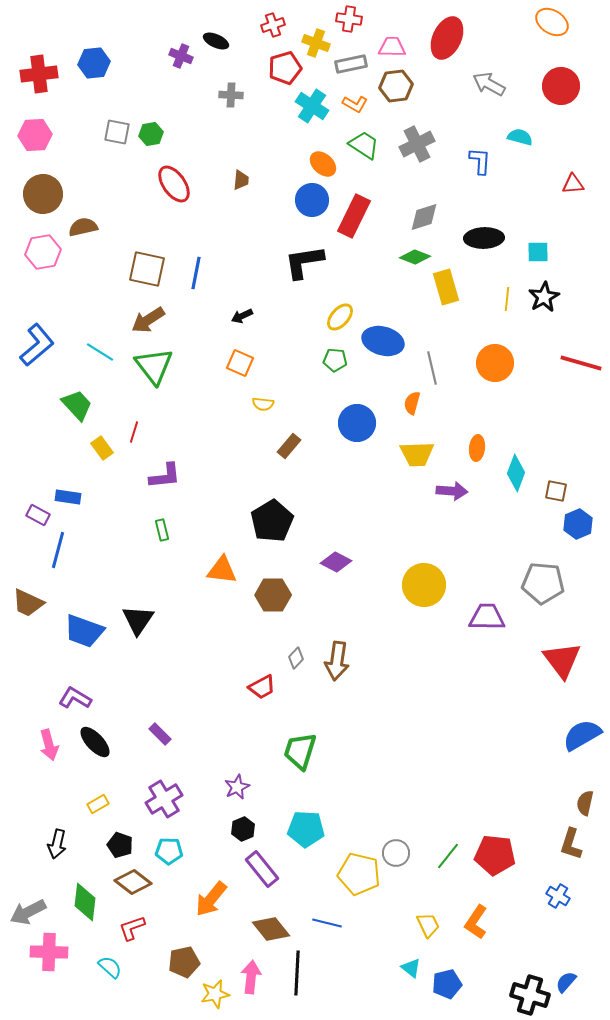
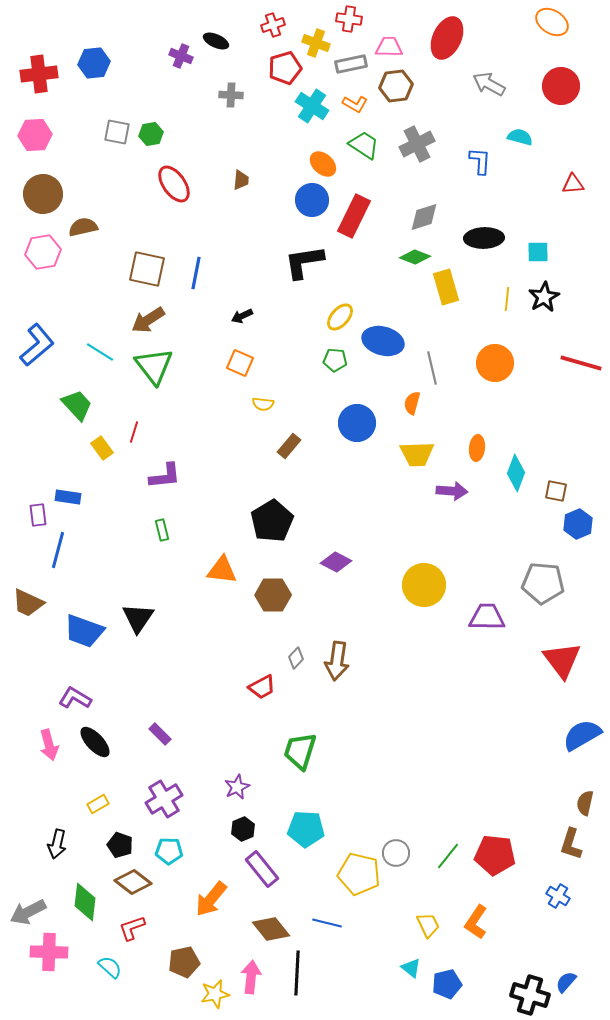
pink trapezoid at (392, 47): moved 3 px left
purple rectangle at (38, 515): rotated 55 degrees clockwise
black triangle at (138, 620): moved 2 px up
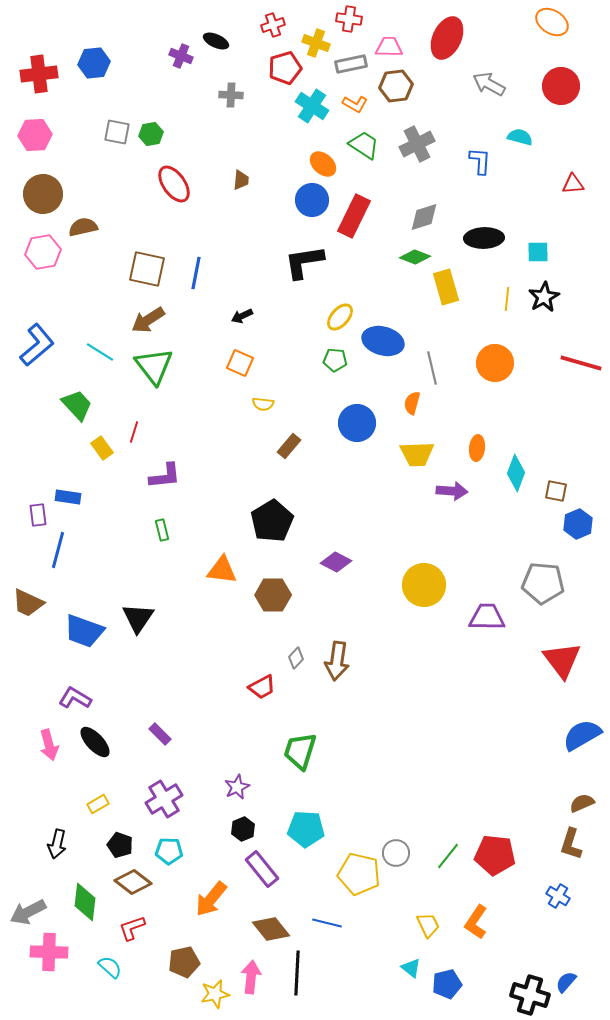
brown semicircle at (585, 803): moved 3 px left; rotated 55 degrees clockwise
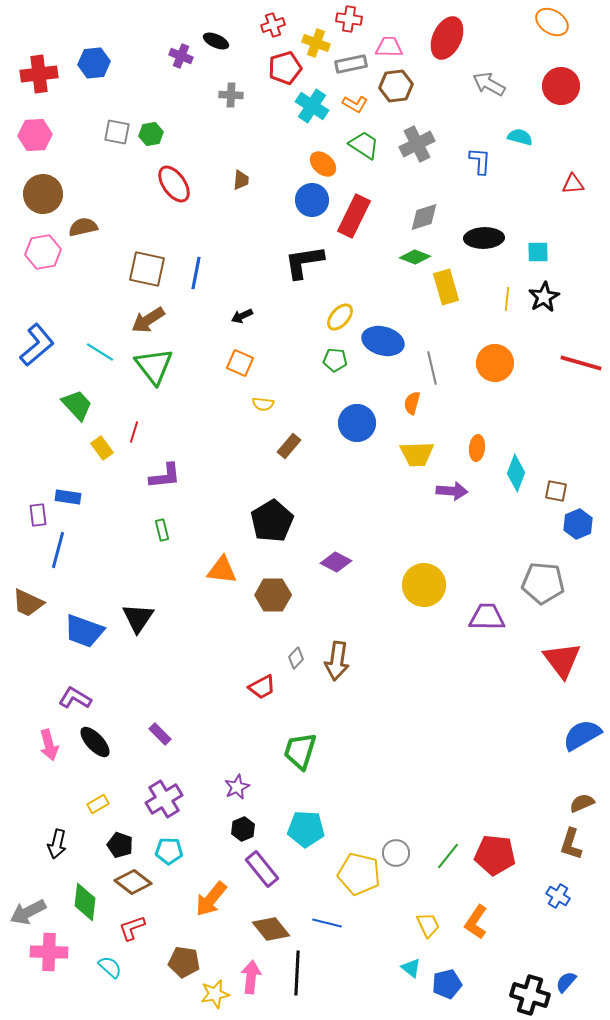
brown pentagon at (184, 962): rotated 20 degrees clockwise
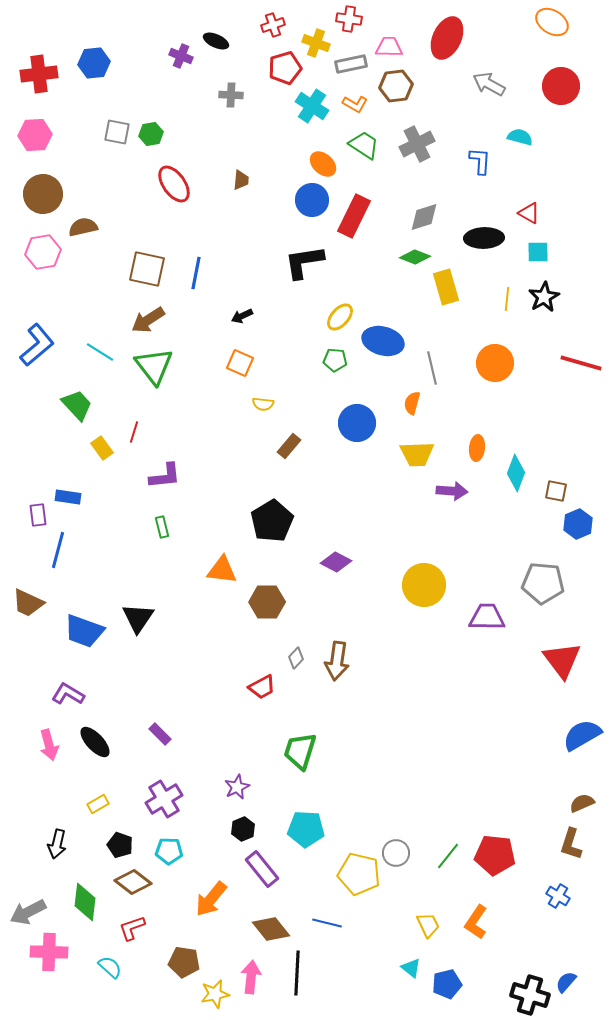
red triangle at (573, 184): moved 44 px left, 29 px down; rotated 35 degrees clockwise
green rectangle at (162, 530): moved 3 px up
brown hexagon at (273, 595): moved 6 px left, 7 px down
purple L-shape at (75, 698): moved 7 px left, 4 px up
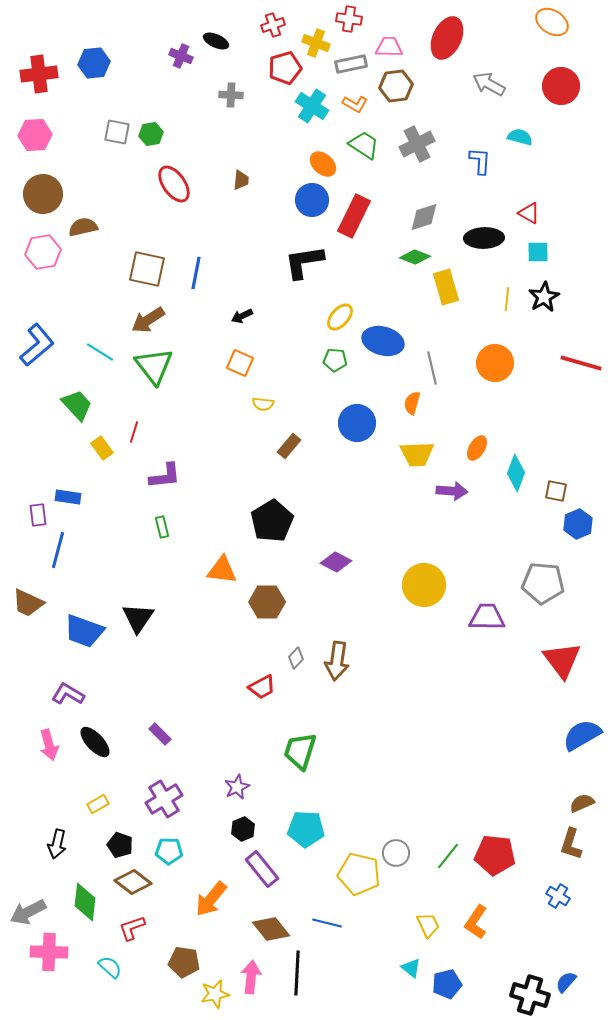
orange ellipse at (477, 448): rotated 25 degrees clockwise
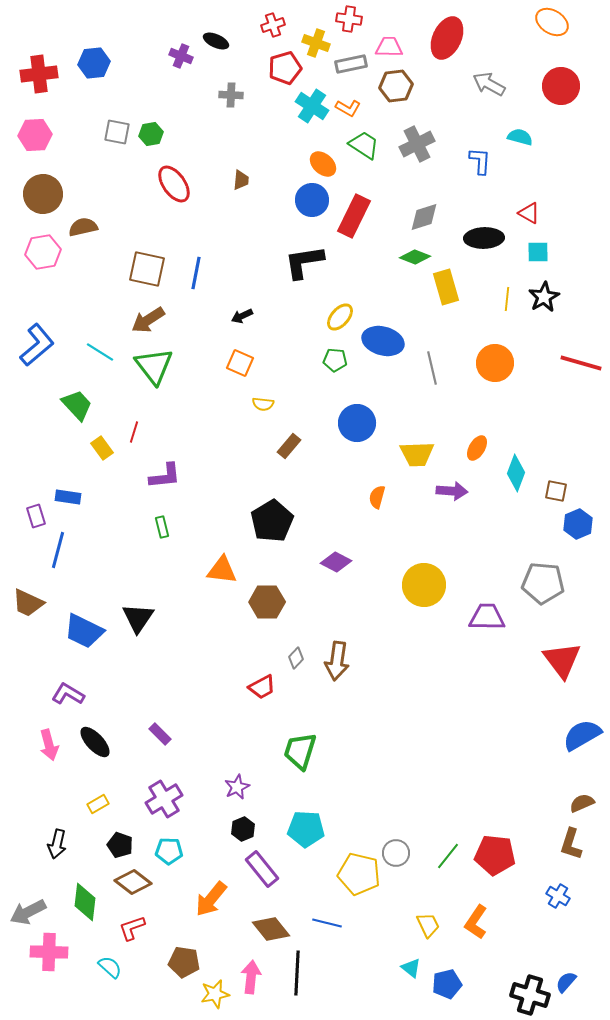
orange L-shape at (355, 104): moved 7 px left, 4 px down
orange semicircle at (412, 403): moved 35 px left, 94 px down
purple rectangle at (38, 515): moved 2 px left, 1 px down; rotated 10 degrees counterclockwise
blue trapezoid at (84, 631): rotated 6 degrees clockwise
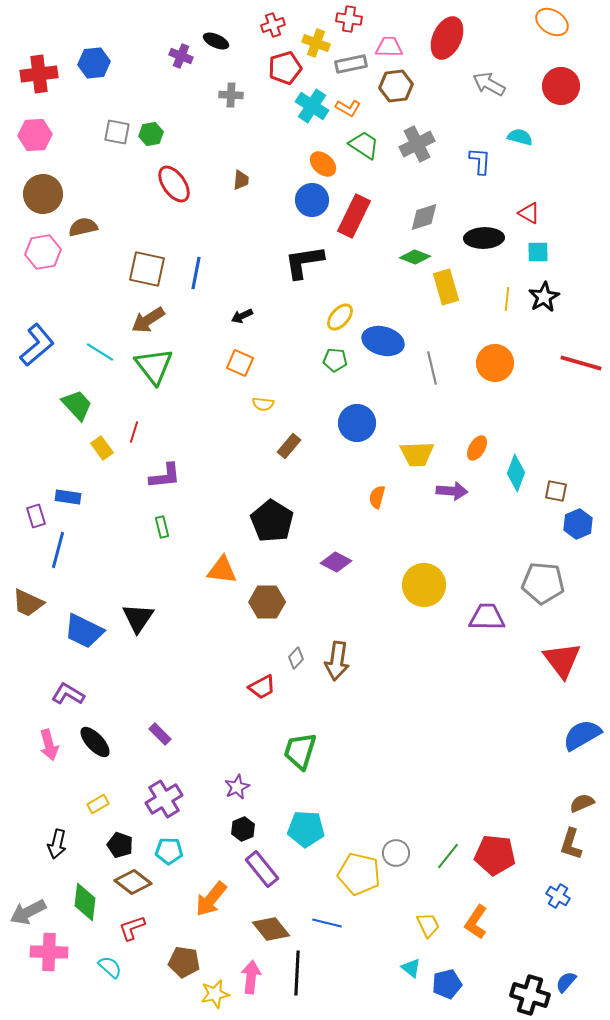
black pentagon at (272, 521): rotated 9 degrees counterclockwise
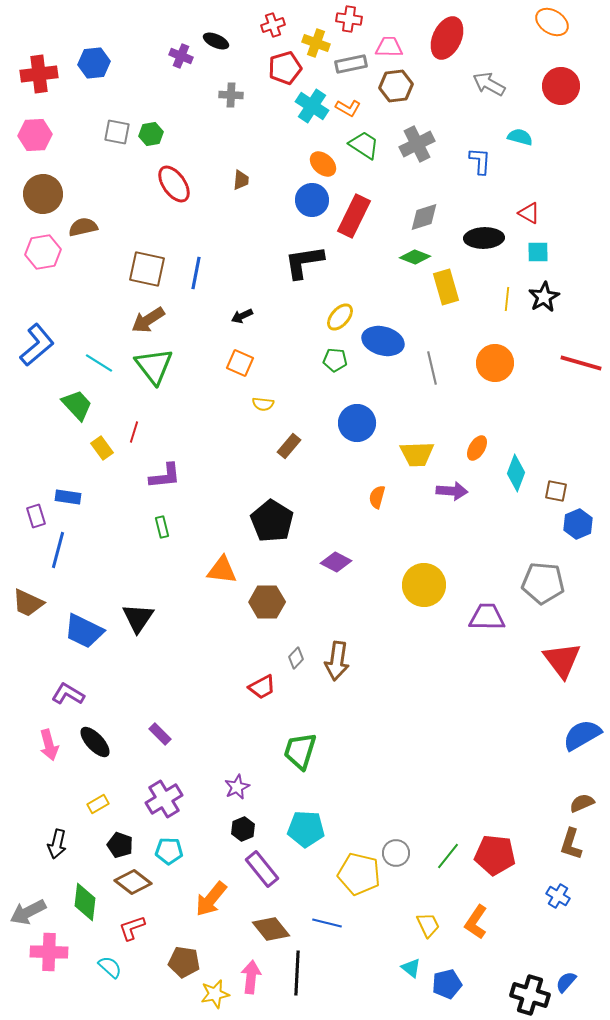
cyan line at (100, 352): moved 1 px left, 11 px down
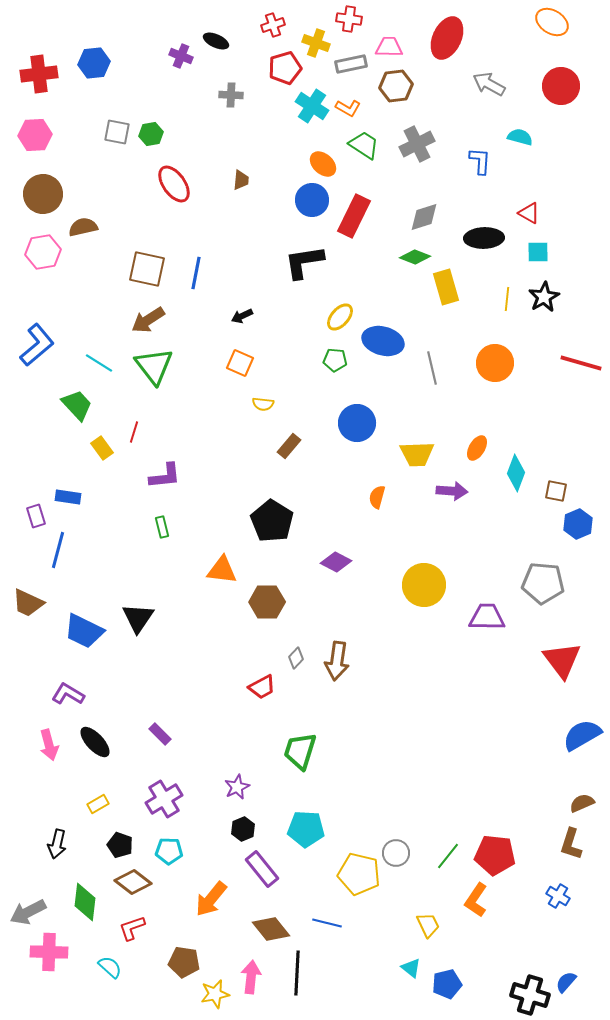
orange L-shape at (476, 922): moved 22 px up
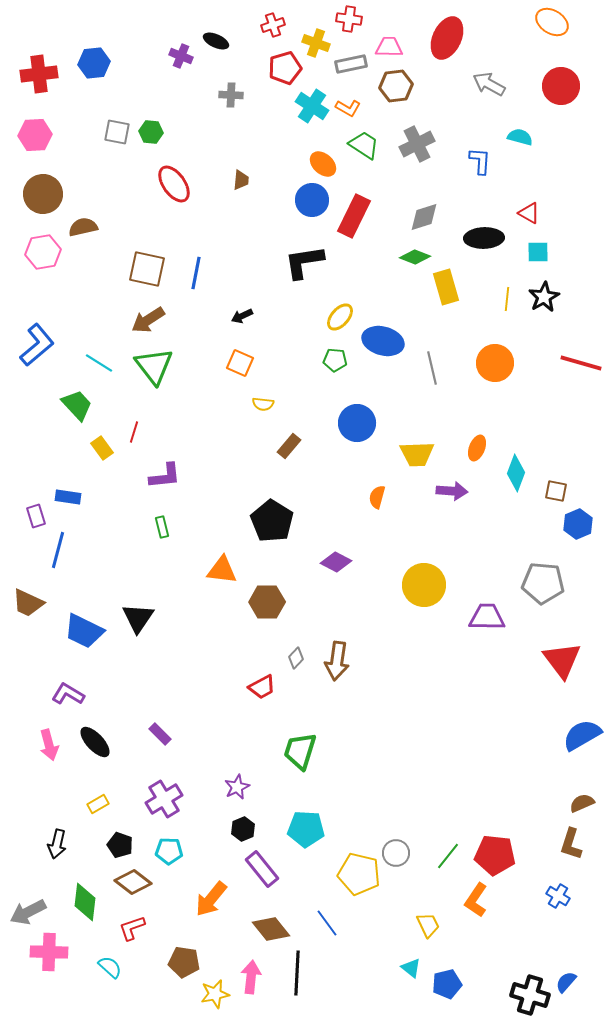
green hexagon at (151, 134): moved 2 px up; rotated 15 degrees clockwise
orange ellipse at (477, 448): rotated 10 degrees counterclockwise
blue line at (327, 923): rotated 40 degrees clockwise
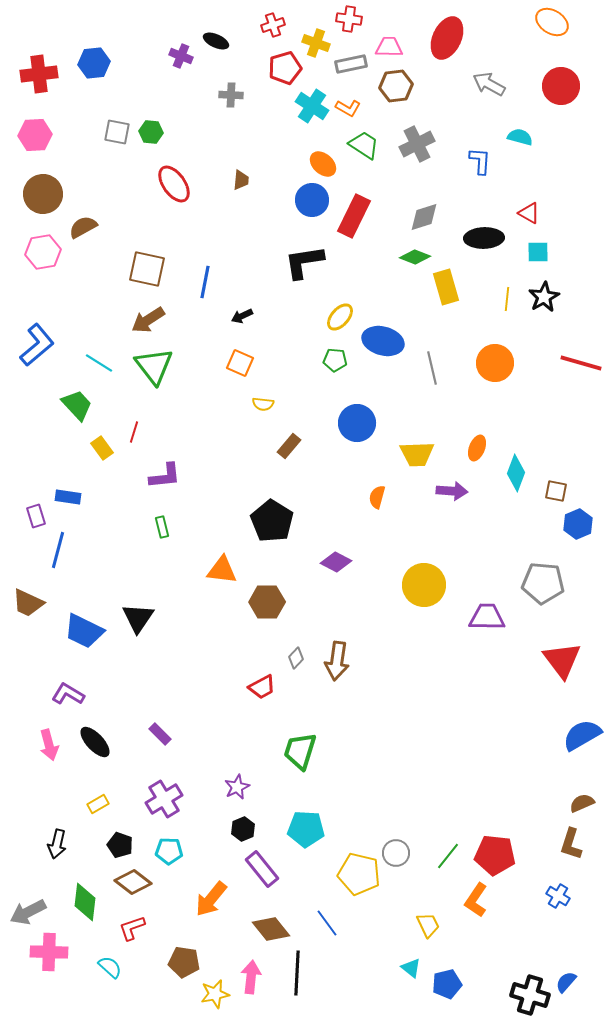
brown semicircle at (83, 227): rotated 16 degrees counterclockwise
blue line at (196, 273): moved 9 px right, 9 px down
